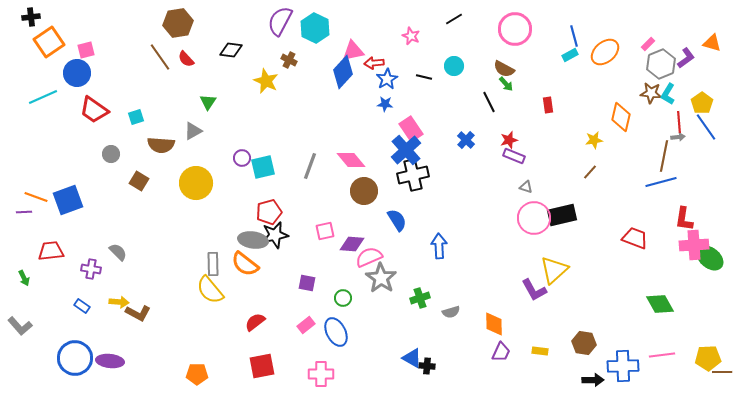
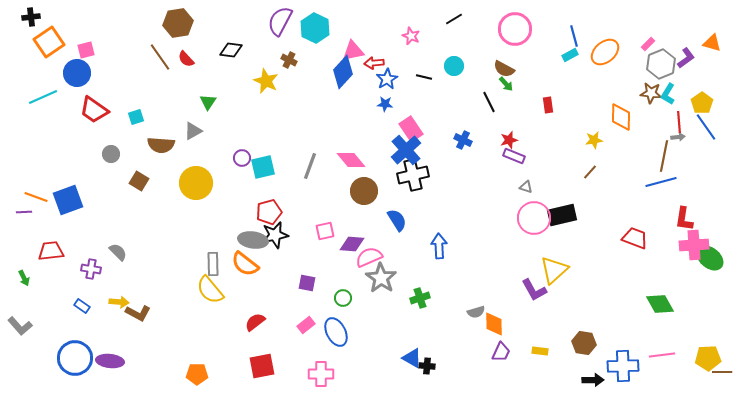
orange diamond at (621, 117): rotated 12 degrees counterclockwise
blue cross at (466, 140): moved 3 px left; rotated 18 degrees counterclockwise
gray semicircle at (451, 312): moved 25 px right
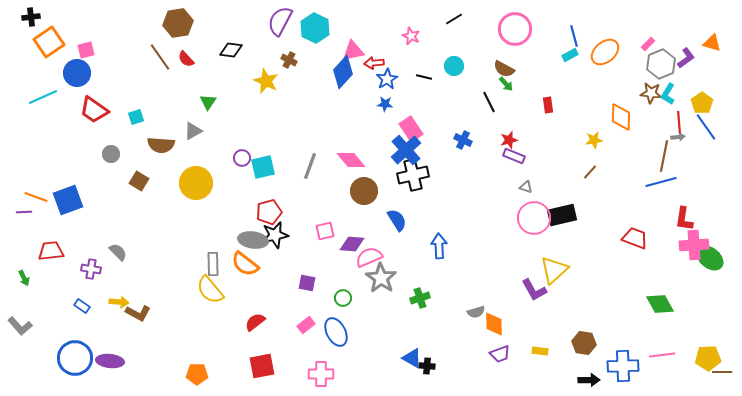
purple trapezoid at (501, 352): moved 1 px left, 2 px down; rotated 45 degrees clockwise
black arrow at (593, 380): moved 4 px left
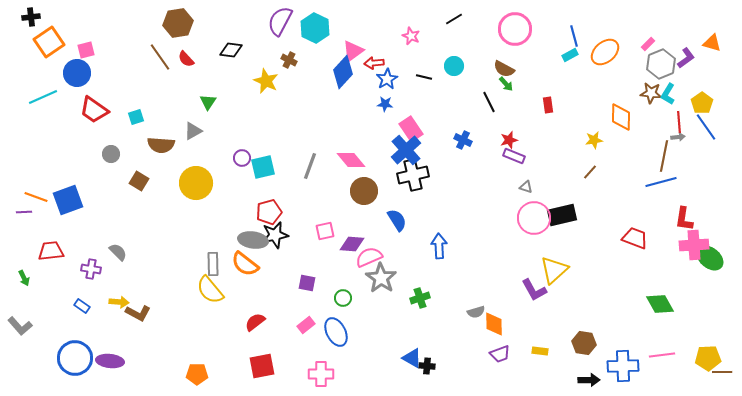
pink triangle at (353, 51): rotated 25 degrees counterclockwise
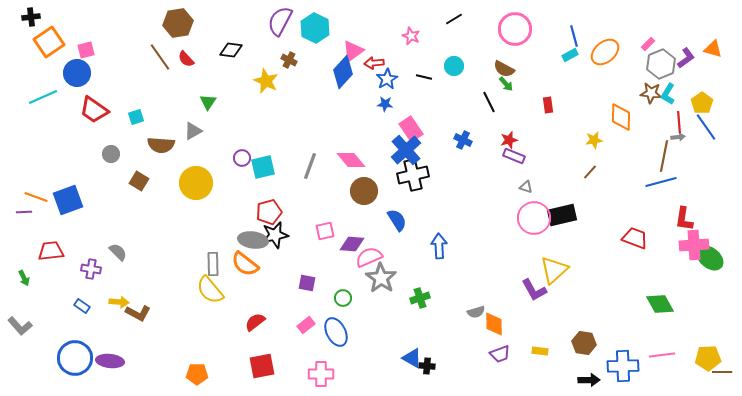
orange triangle at (712, 43): moved 1 px right, 6 px down
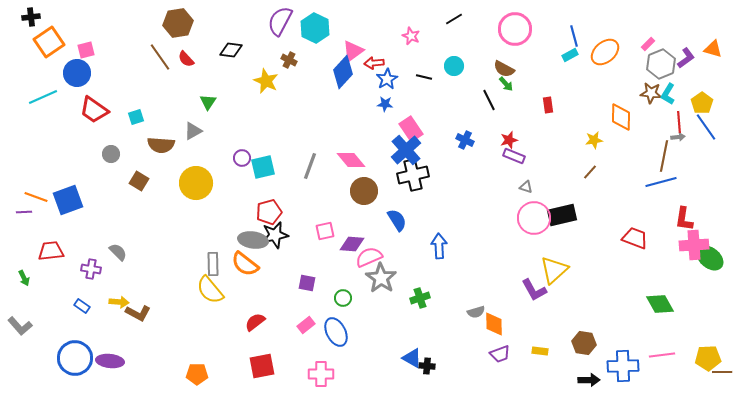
black line at (489, 102): moved 2 px up
blue cross at (463, 140): moved 2 px right
